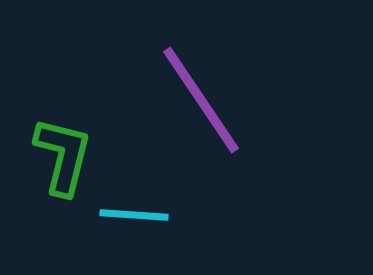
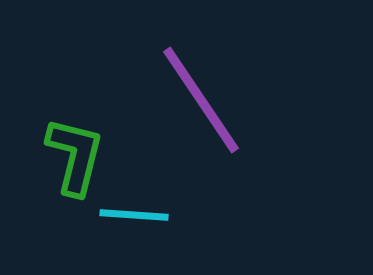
green L-shape: moved 12 px right
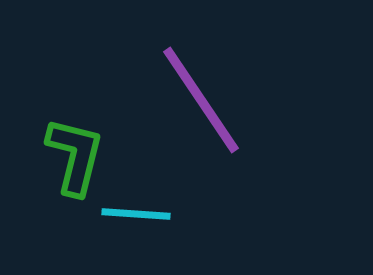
cyan line: moved 2 px right, 1 px up
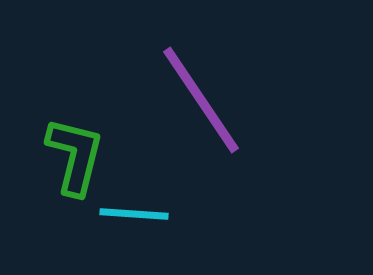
cyan line: moved 2 px left
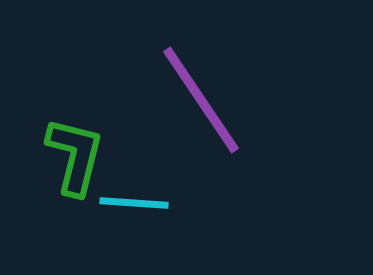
cyan line: moved 11 px up
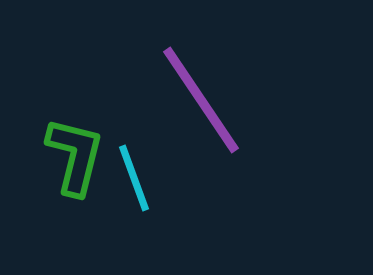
cyan line: moved 25 px up; rotated 66 degrees clockwise
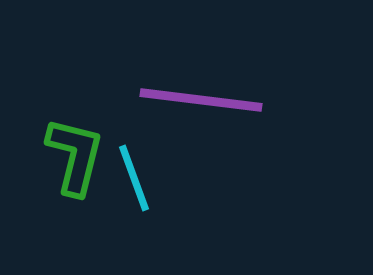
purple line: rotated 49 degrees counterclockwise
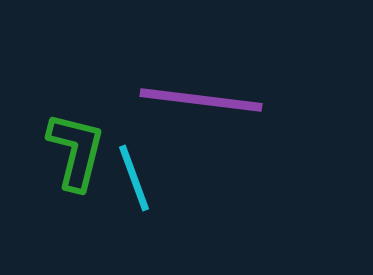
green L-shape: moved 1 px right, 5 px up
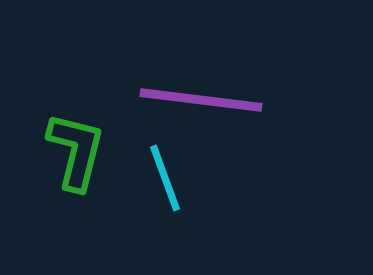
cyan line: moved 31 px right
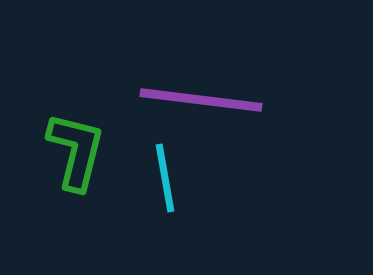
cyan line: rotated 10 degrees clockwise
